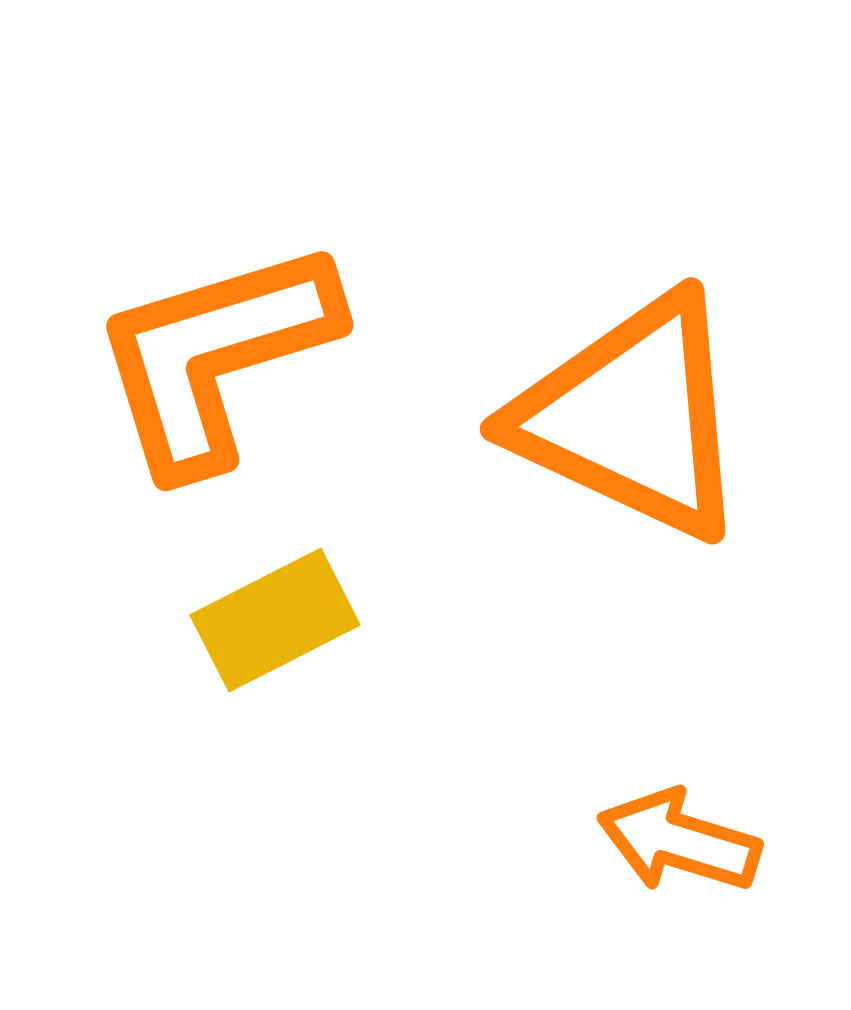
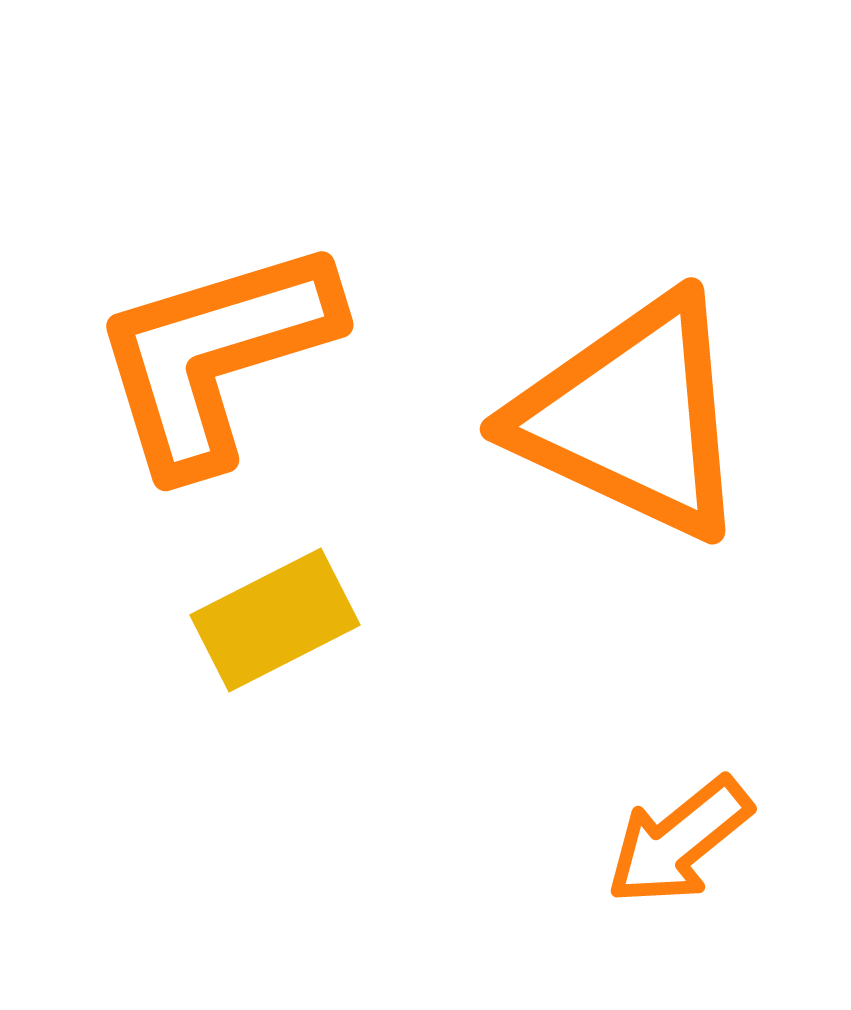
orange arrow: rotated 56 degrees counterclockwise
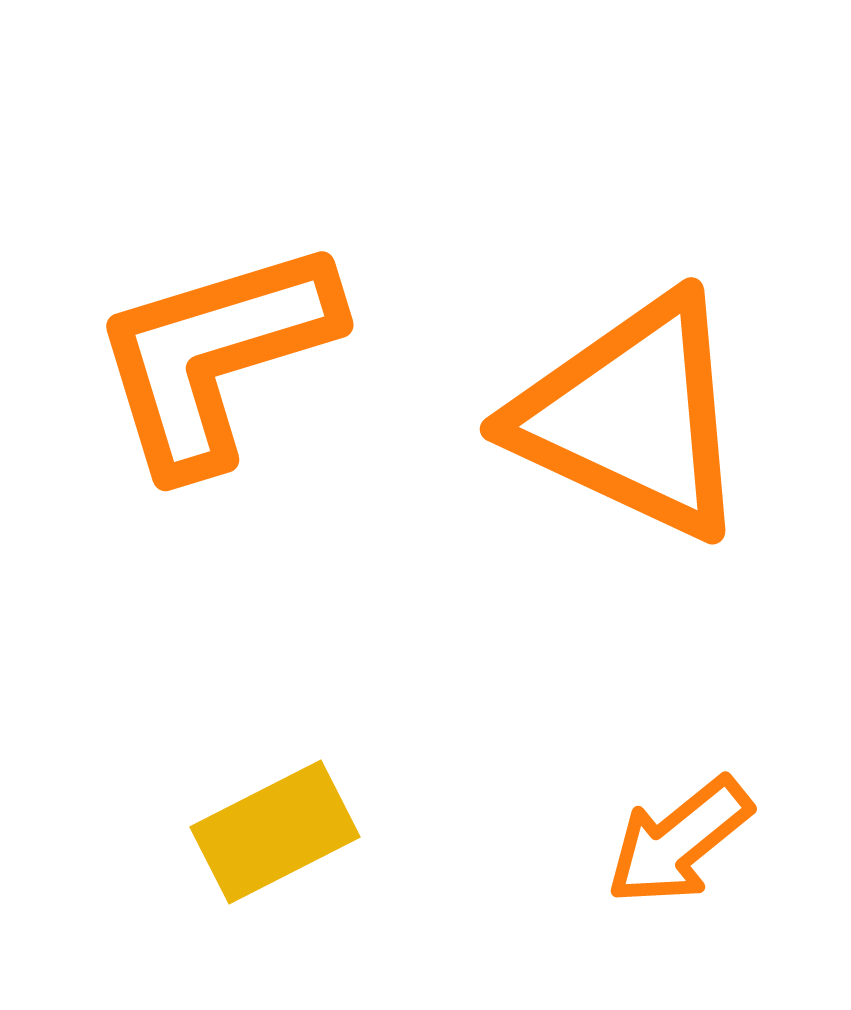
yellow rectangle: moved 212 px down
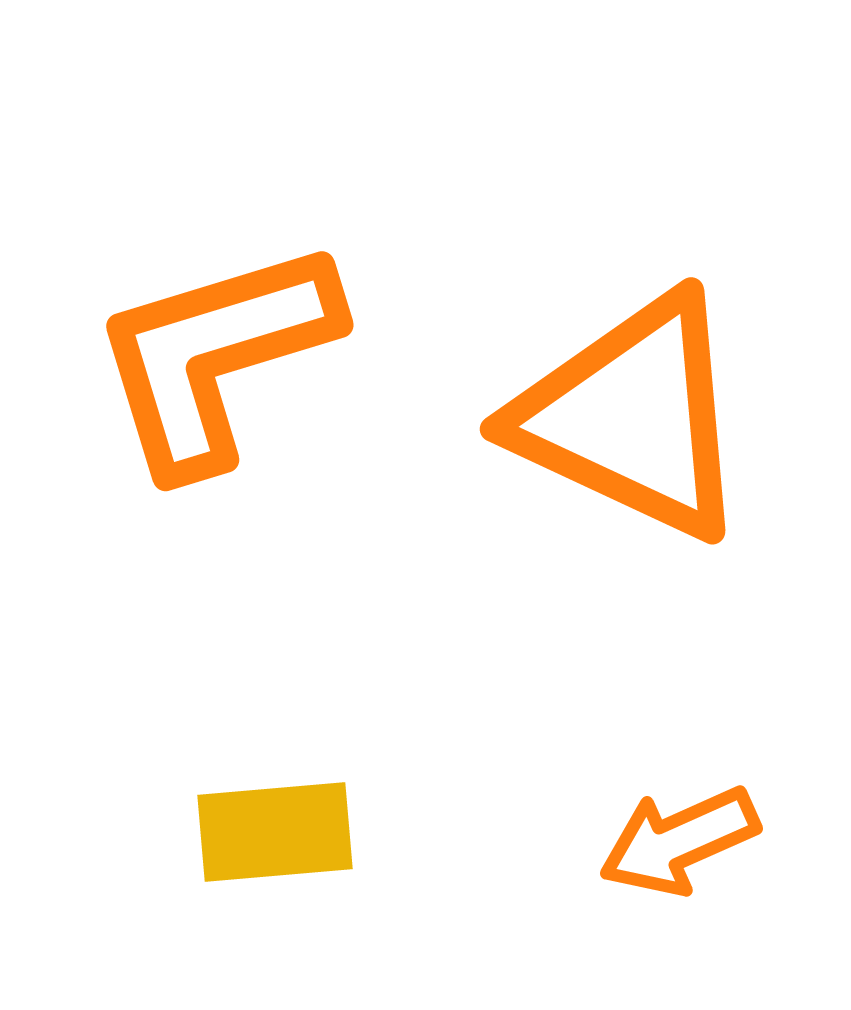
yellow rectangle: rotated 22 degrees clockwise
orange arrow: rotated 15 degrees clockwise
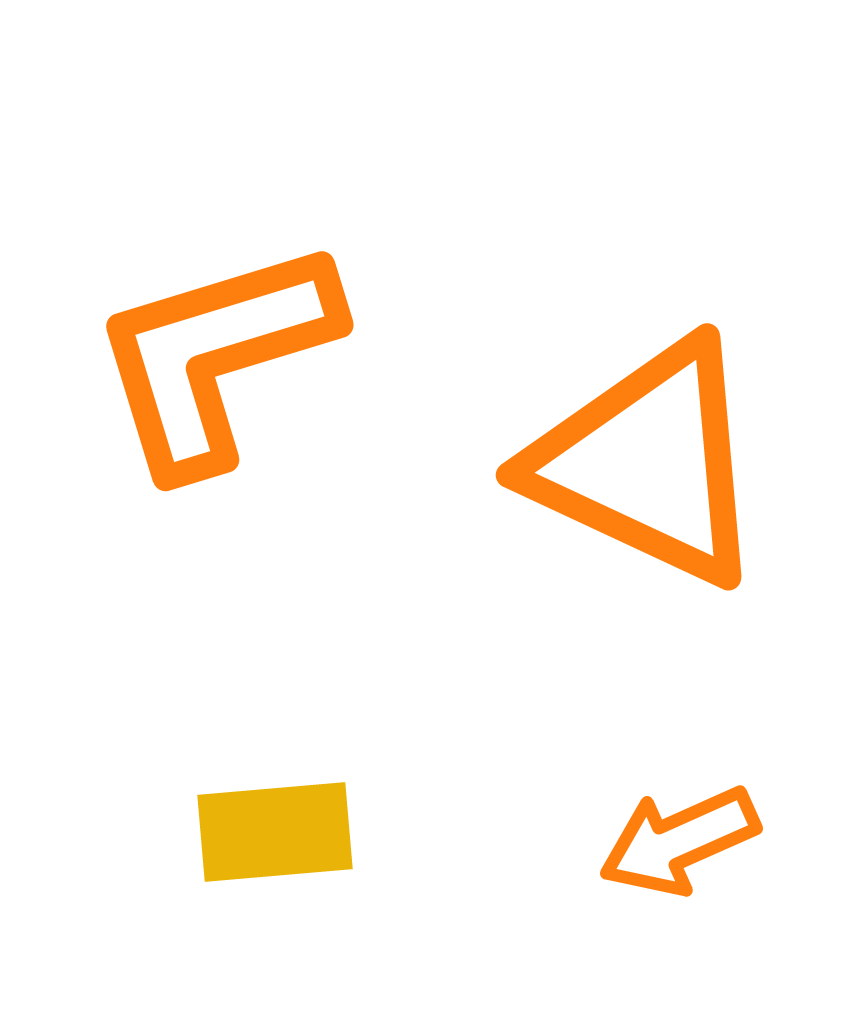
orange triangle: moved 16 px right, 46 px down
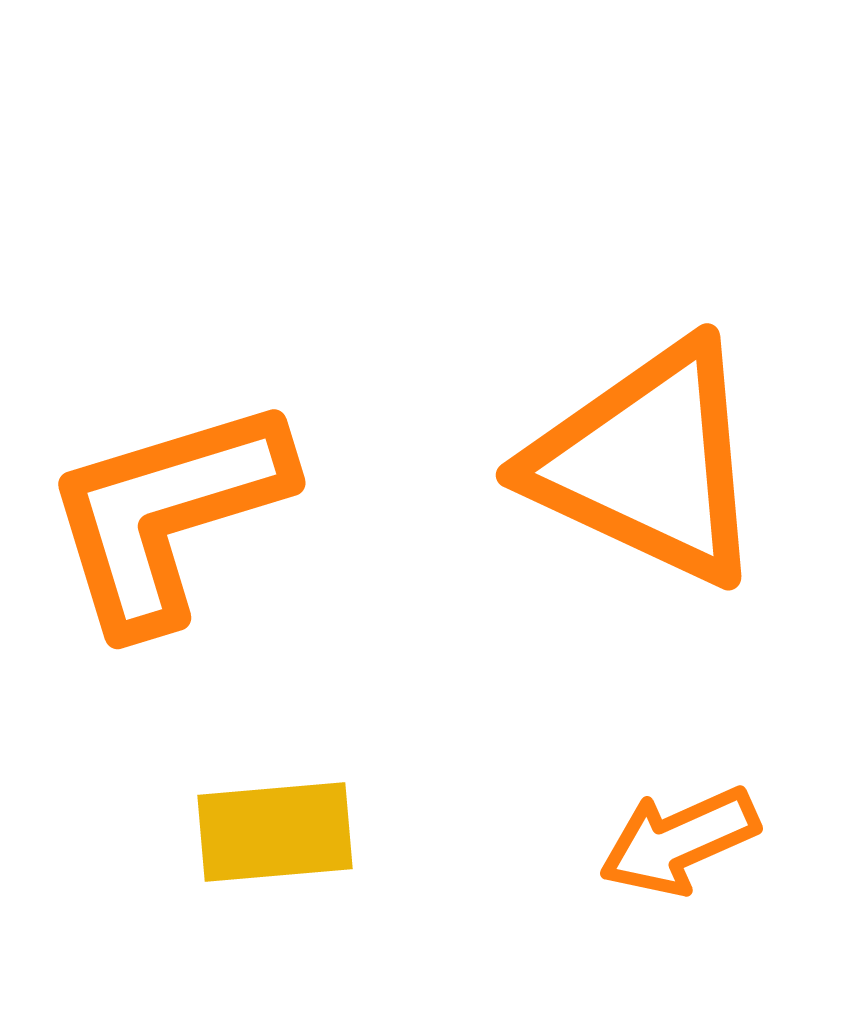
orange L-shape: moved 48 px left, 158 px down
